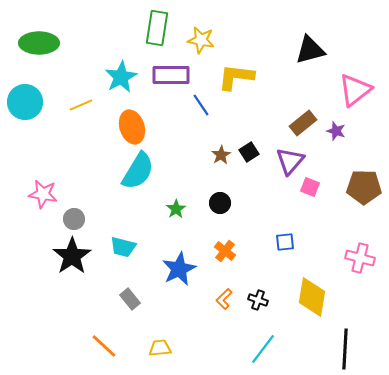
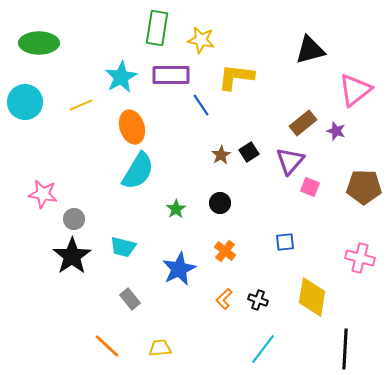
orange line: moved 3 px right
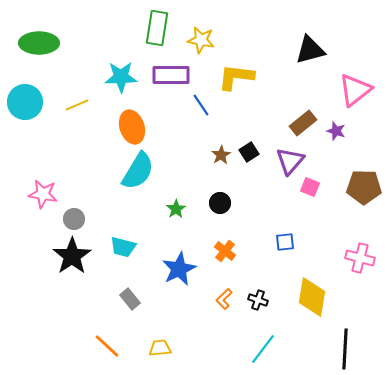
cyan star: rotated 28 degrees clockwise
yellow line: moved 4 px left
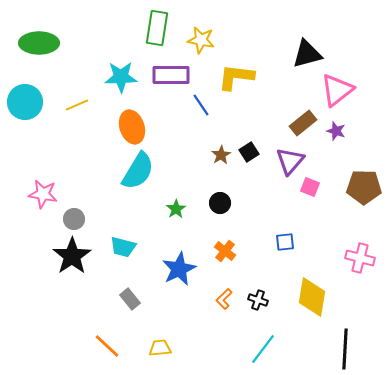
black triangle: moved 3 px left, 4 px down
pink triangle: moved 18 px left
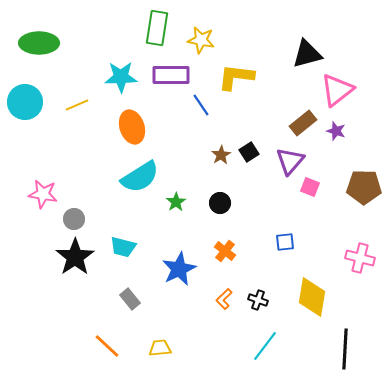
cyan semicircle: moved 2 px right, 6 px down; rotated 27 degrees clockwise
green star: moved 7 px up
black star: moved 3 px right, 1 px down
cyan line: moved 2 px right, 3 px up
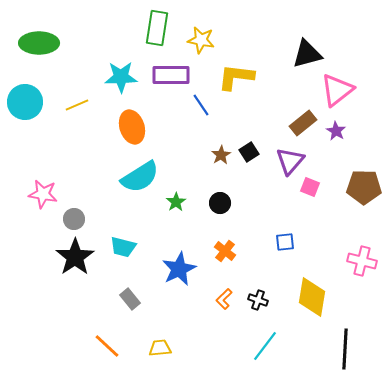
purple star: rotated 12 degrees clockwise
pink cross: moved 2 px right, 3 px down
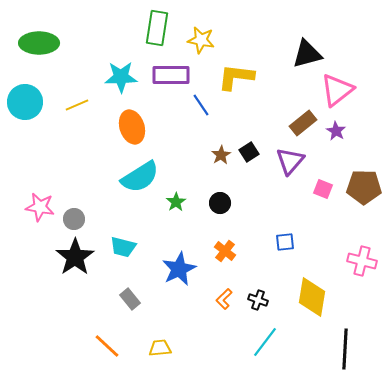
pink square: moved 13 px right, 2 px down
pink star: moved 3 px left, 13 px down
cyan line: moved 4 px up
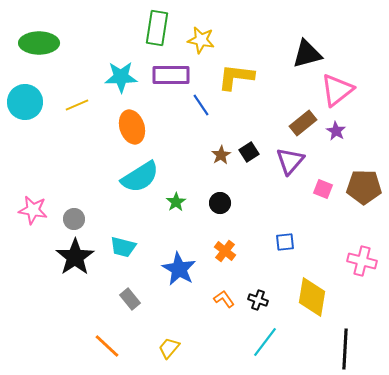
pink star: moved 7 px left, 3 px down
blue star: rotated 16 degrees counterclockwise
orange L-shape: rotated 100 degrees clockwise
yellow trapezoid: moved 9 px right; rotated 45 degrees counterclockwise
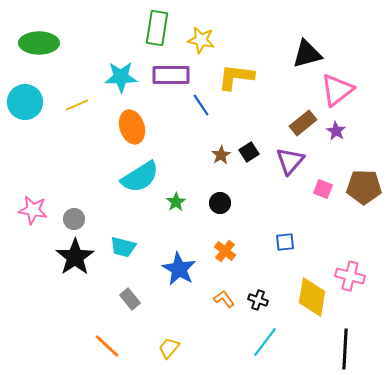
pink cross: moved 12 px left, 15 px down
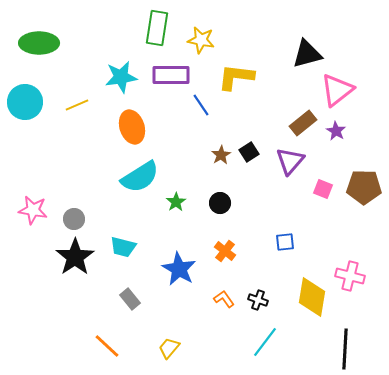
cyan star: rotated 8 degrees counterclockwise
